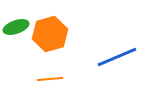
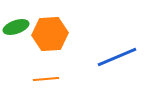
orange hexagon: rotated 12 degrees clockwise
orange line: moved 4 px left
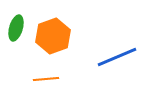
green ellipse: moved 1 px down; rotated 55 degrees counterclockwise
orange hexagon: moved 3 px right, 2 px down; rotated 16 degrees counterclockwise
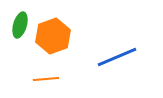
green ellipse: moved 4 px right, 3 px up
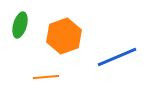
orange hexagon: moved 11 px right
orange line: moved 2 px up
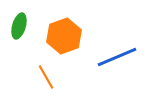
green ellipse: moved 1 px left, 1 px down
orange line: rotated 65 degrees clockwise
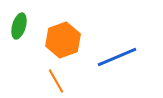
orange hexagon: moved 1 px left, 4 px down
orange line: moved 10 px right, 4 px down
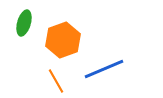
green ellipse: moved 5 px right, 3 px up
blue line: moved 13 px left, 12 px down
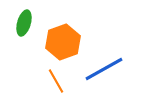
orange hexagon: moved 2 px down
blue line: rotated 6 degrees counterclockwise
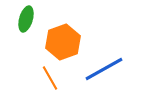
green ellipse: moved 2 px right, 4 px up
orange line: moved 6 px left, 3 px up
